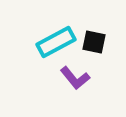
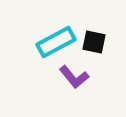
purple L-shape: moved 1 px left, 1 px up
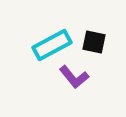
cyan rectangle: moved 4 px left, 3 px down
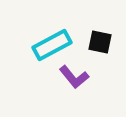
black square: moved 6 px right
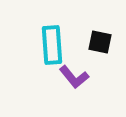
cyan rectangle: rotated 66 degrees counterclockwise
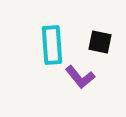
purple L-shape: moved 6 px right
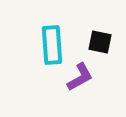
purple L-shape: rotated 80 degrees counterclockwise
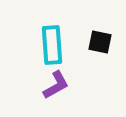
purple L-shape: moved 24 px left, 8 px down
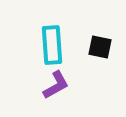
black square: moved 5 px down
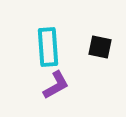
cyan rectangle: moved 4 px left, 2 px down
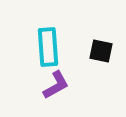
black square: moved 1 px right, 4 px down
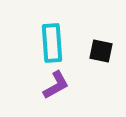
cyan rectangle: moved 4 px right, 4 px up
